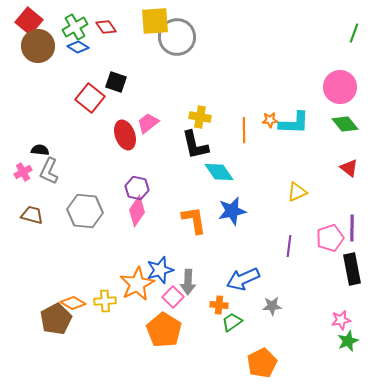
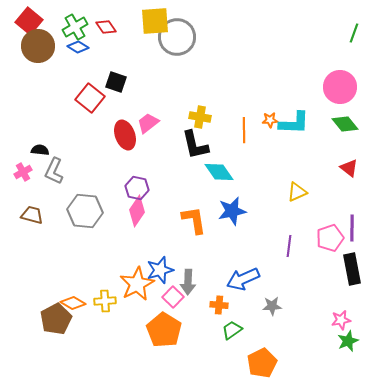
gray L-shape at (49, 171): moved 5 px right
green trapezoid at (232, 322): moved 8 px down
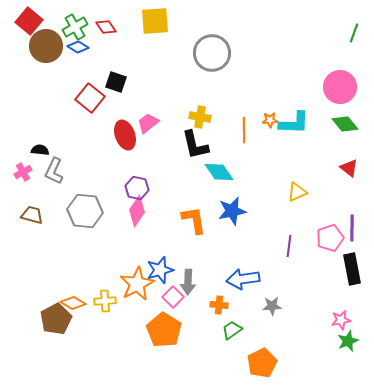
gray circle at (177, 37): moved 35 px right, 16 px down
brown circle at (38, 46): moved 8 px right
blue arrow at (243, 279): rotated 16 degrees clockwise
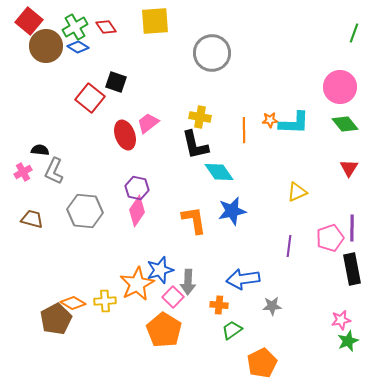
red triangle at (349, 168): rotated 24 degrees clockwise
brown trapezoid at (32, 215): moved 4 px down
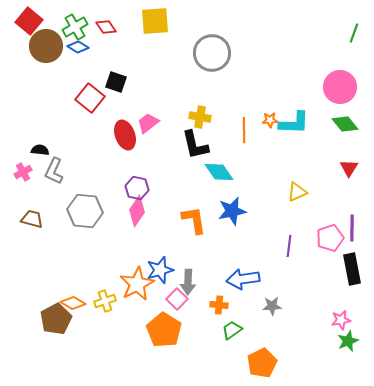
pink square at (173, 297): moved 4 px right, 2 px down
yellow cross at (105, 301): rotated 15 degrees counterclockwise
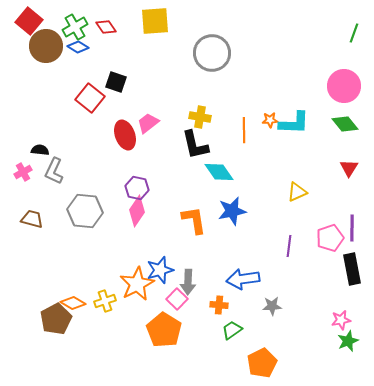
pink circle at (340, 87): moved 4 px right, 1 px up
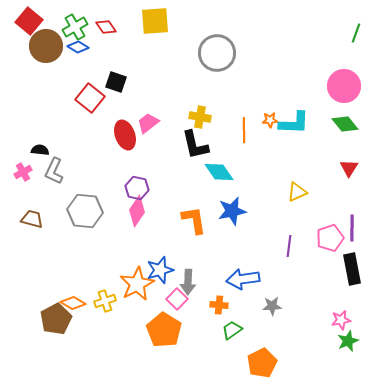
green line at (354, 33): moved 2 px right
gray circle at (212, 53): moved 5 px right
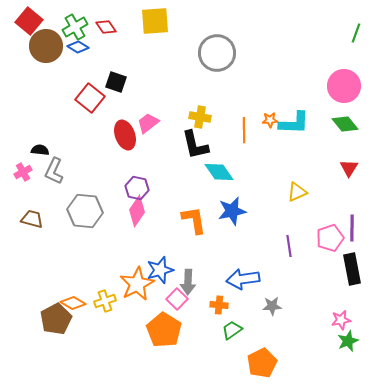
purple line at (289, 246): rotated 15 degrees counterclockwise
